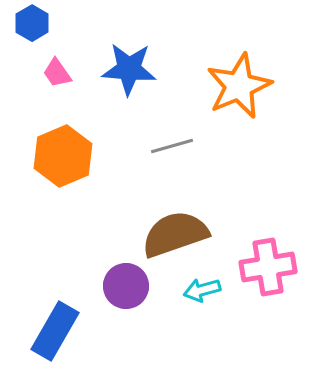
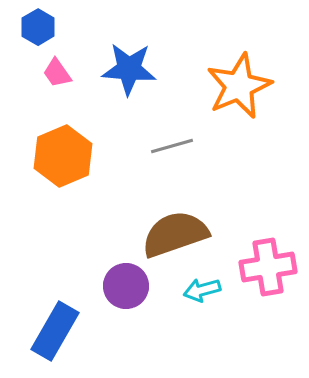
blue hexagon: moved 6 px right, 4 px down
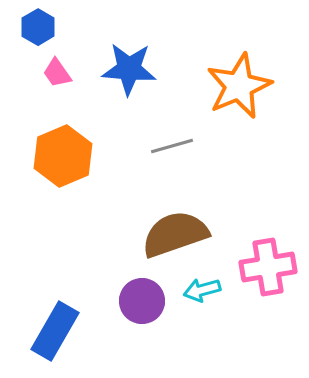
purple circle: moved 16 px right, 15 px down
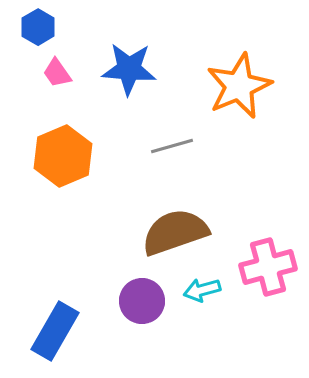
brown semicircle: moved 2 px up
pink cross: rotated 6 degrees counterclockwise
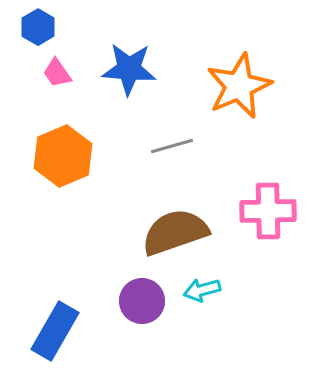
pink cross: moved 56 px up; rotated 14 degrees clockwise
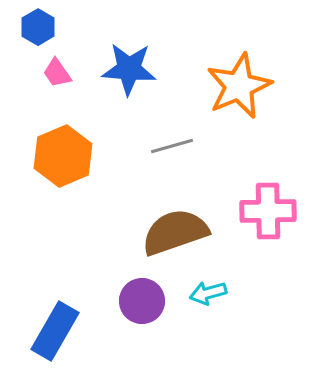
cyan arrow: moved 6 px right, 3 px down
